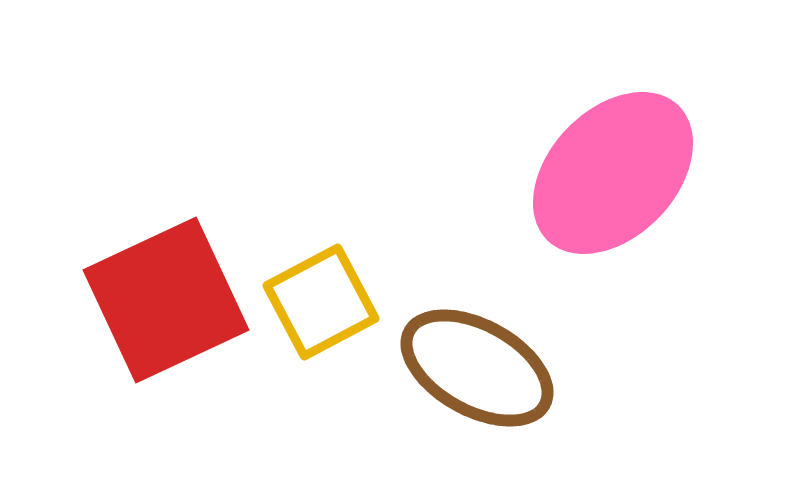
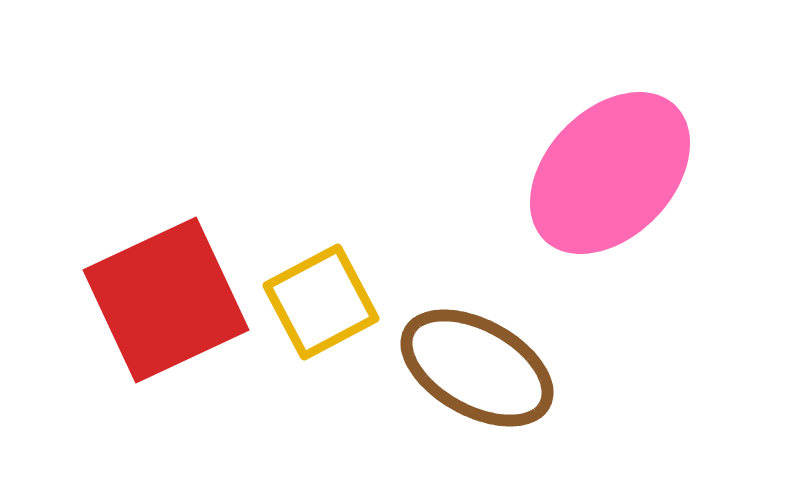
pink ellipse: moved 3 px left
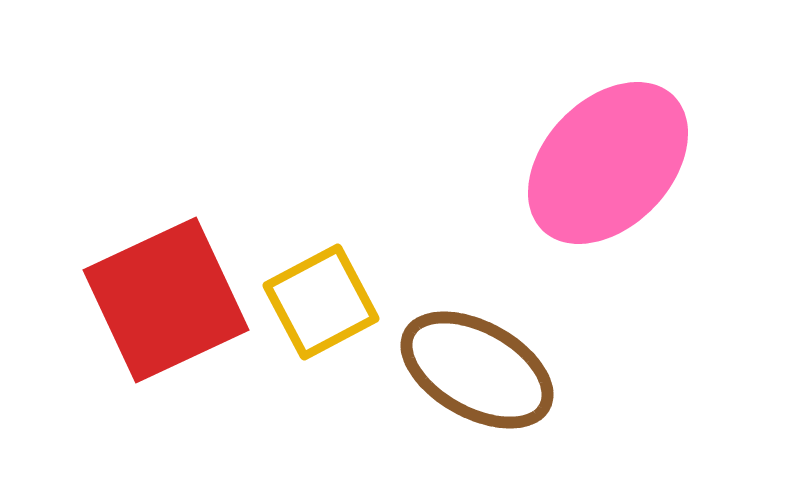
pink ellipse: moved 2 px left, 10 px up
brown ellipse: moved 2 px down
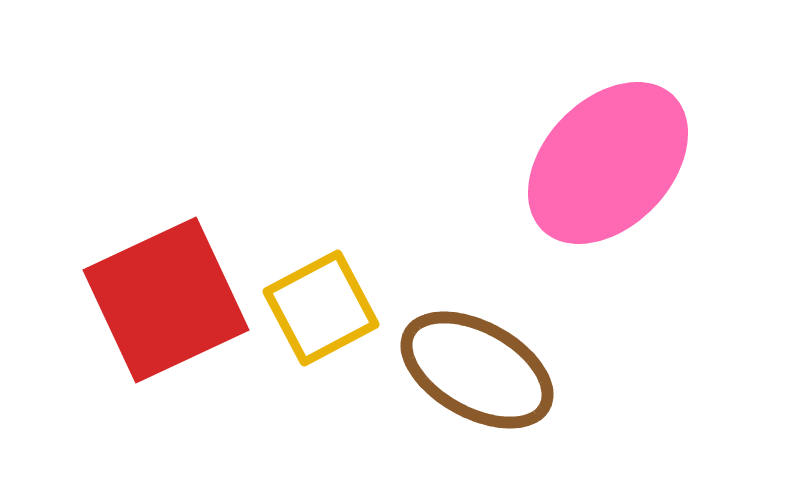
yellow square: moved 6 px down
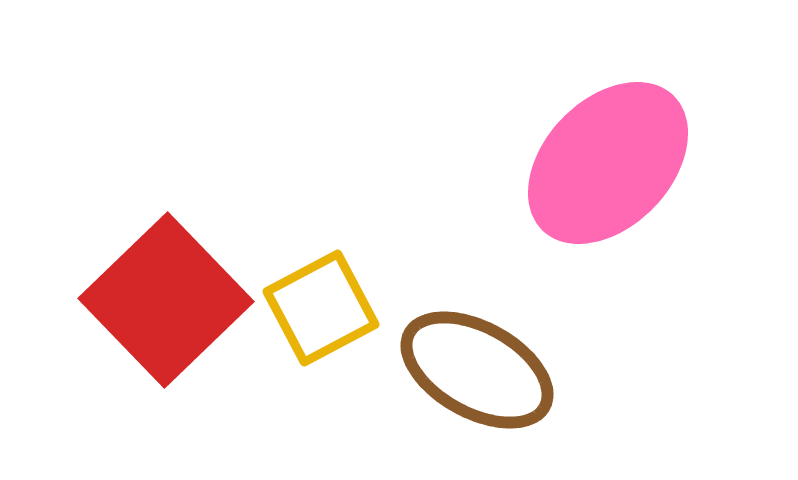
red square: rotated 19 degrees counterclockwise
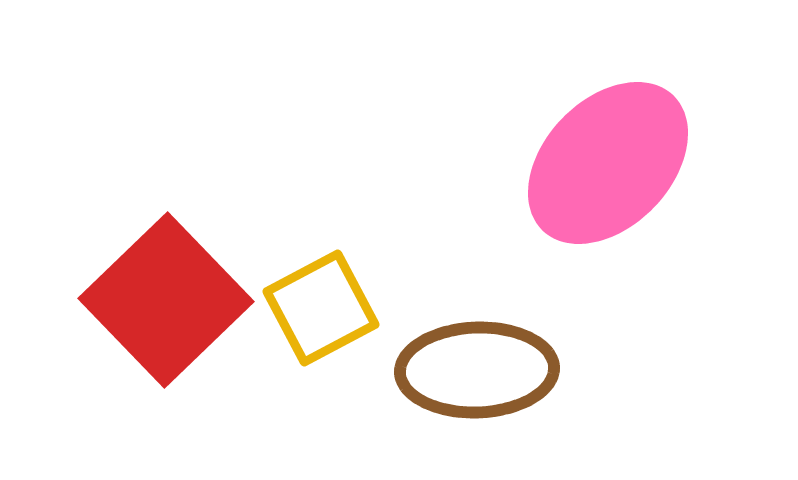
brown ellipse: rotated 31 degrees counterclockwise
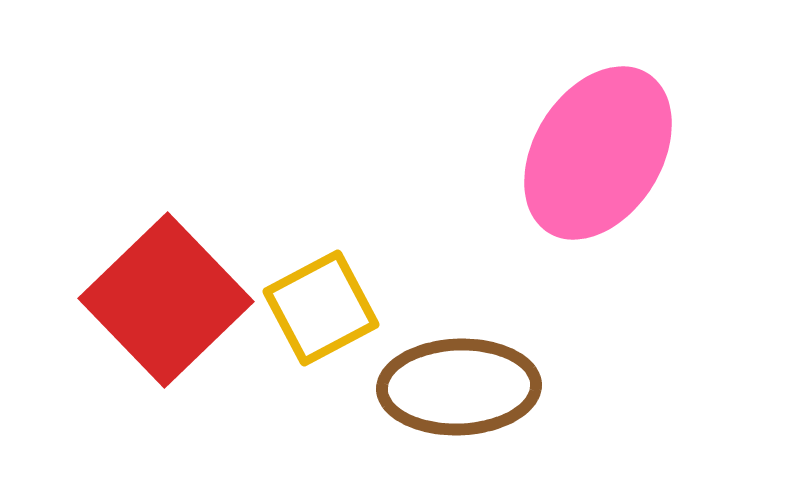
pink ellipse: moved 10 px left, 10 px up; rotated 12 degrees counterclockwise
brown ellipse: moved 18 px left, 17 px down
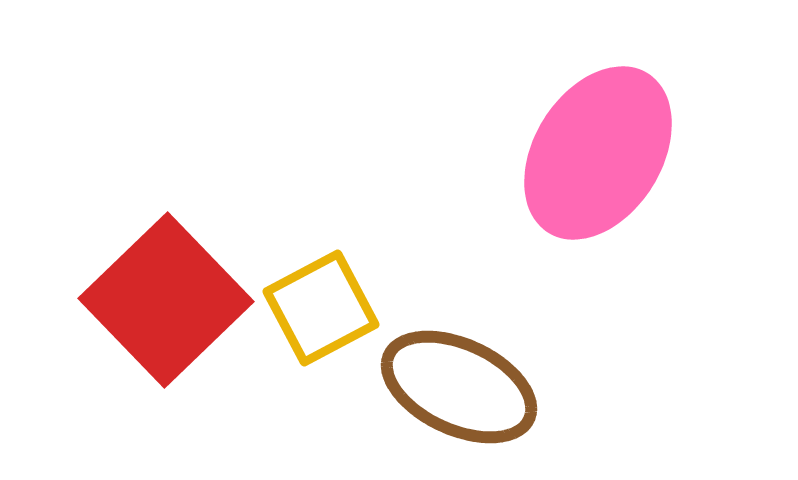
brown ellipse: rotated 27 degrees clockwise
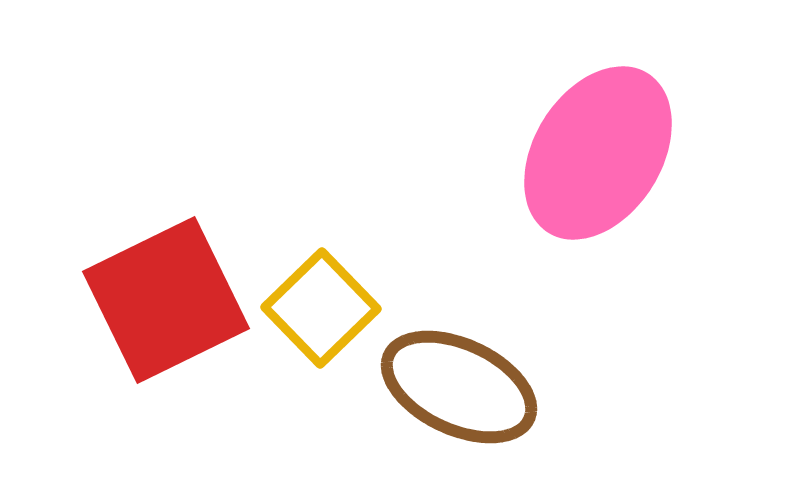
red square: rotated 18 degrees clockwise
yellow square: rotated 16 degrees counterclockwise
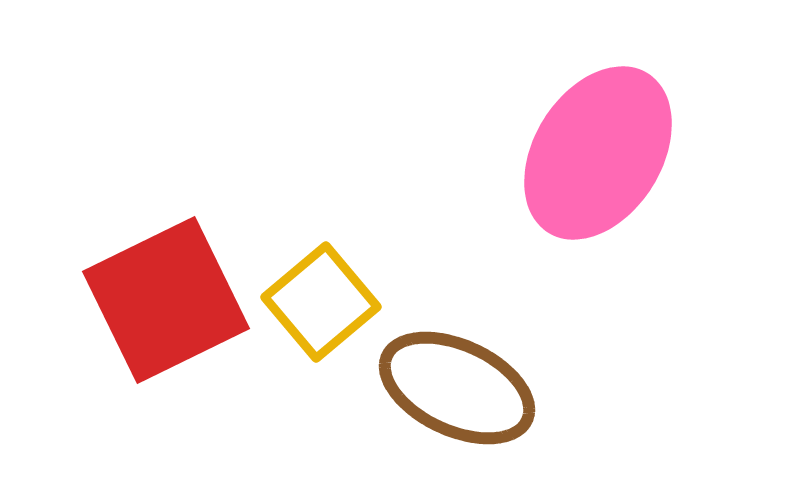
yellow square: moved 6 px up; rotated 4 degrees clockwise
brown ellipse: moved 2 px left, 1 px down
